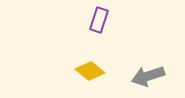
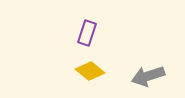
purple rectangle: moved 12 px left, 13 px down
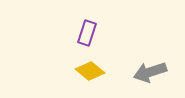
gray arrow: moved 2 px right, 4 px up
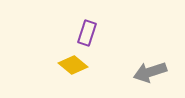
yellow diamond: moved 17 px left, 6 px up
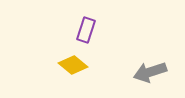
purple rectangle: moved 1 px left, 3 px up
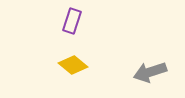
purple rectangle: moved 14 px left, 9 px up
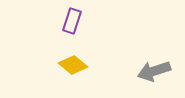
gray arrow: moved 4 px right, 1 px up
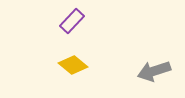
purple rectangle: rotated 25 degrees clockwise
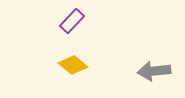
gray arrow: rotated 12 degrees clockwise
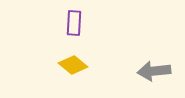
purple rectangle: moved 2 px right, 2 px down; rotated 40 degrees counterclockwise
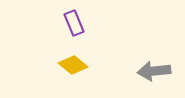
purple rectangle: rotated 25 degrees counterclockwise
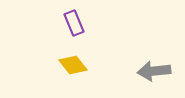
yellow diamond: rotated 12 degrees clockwise
